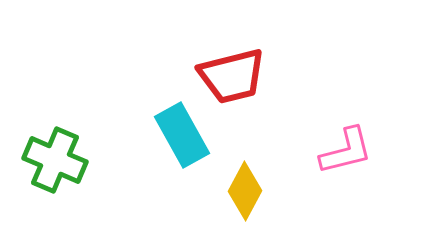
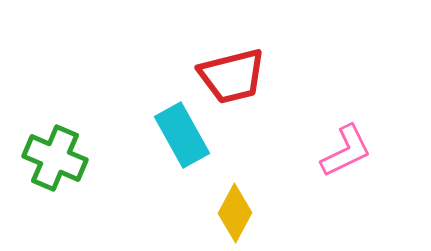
pink L-shape: rotated 12 degrees counterclockwise
green cross: moved 2 px up
yellow diamond: moved 10 px left, 22 px down
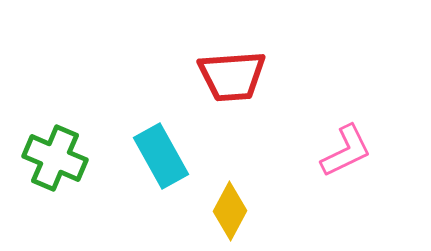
red trapezoid: rotated 10 degrees clockwise
cyan rectangle: moved 21 px left, 21 px down
yellow diamond: moved 5 px left, 2 px up
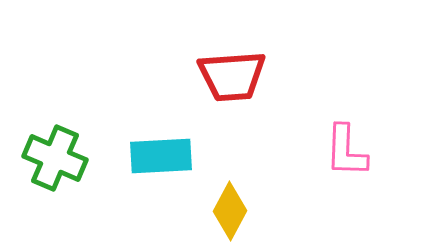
pink L-shape: rotated 118 degrees clockwise
cyan rectangle: rotated 64 degrees counterclockwise
